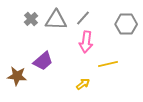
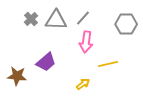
purple trapezoid: moved 3 px right, 1 px down
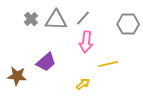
gray hexagon: moved 2 px right
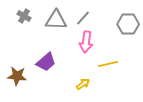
gray cross: moved 7 px left, 3 px up; rotated 16 degrees counterclockwise
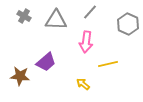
gray line: moved 7 px right, 6 px up
gray hexagon: rotated 25 degrees clockwise
brown star: moved 3 px right
yellow arrow: rotated 104 degrees counterclockwise
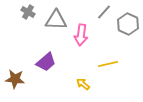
gray line: moved 14 px right
gray cross: moved 4 px right, 4 px up
pink arrow: moved 5 px left, 7 px up
brown star: moved 5 px left, 3 px down
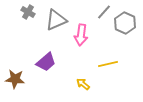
gray triangle: rotated 25 degrees counterclockwise
gray hexagon: moved 3 px left, 1 px up
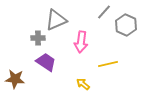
gray cross: moved 10 px right, 26 px down; rotated 32 degrees counterclockwise
gray hexagon: moved 1 px right, 2 px down
pink arrow: moved 7 px down
purple trapezoid: rotated 105 degrees counterclockwise
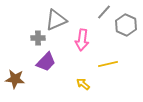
pink arrow: moved 1 px right, 2 px up
purple trapezoid: rotated 100 degrees clockwise
